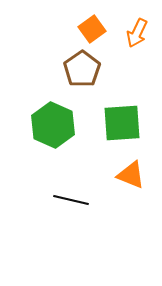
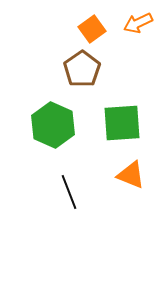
orange arrow: moved 1 px right, 10 px up; rotated 40 degrees clockwise
black line: moved 2 px left, 8 px up; rotated 56 degrees clockwise
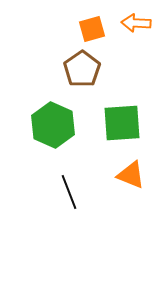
orange arrow: moved 2 px left; rotated 28 degrees clockwise
orange square: rotated 20 degrees clockwise
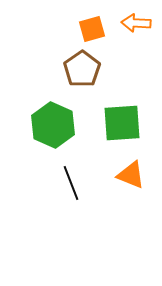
black line: moved 2 px right, 9 px up
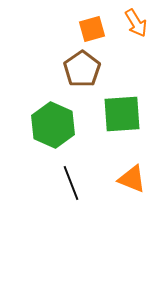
orange arrow: rotated 124 degrees counterclockwise
green square: moved 9 px up
orange triangle: moved 1 px right, 4 px down
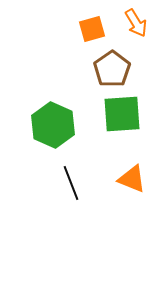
brown pentagon: moved 30 px right
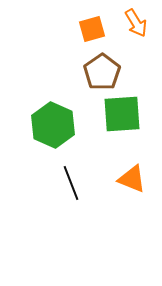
brown pentagon: moved 10 px left, 3 px down
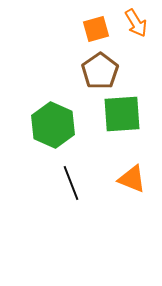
orange square: moved 4 px right
brown pentagon: moved 2 px left, 1 px up
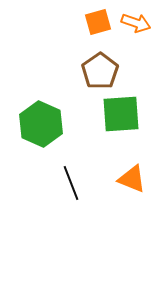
orange arrow: rotated 40 degrees counterclockwise
orange square: moved 2 px right, 7 px up
green square: moved 1 px left
green hexagon: moved 12 px left, 1 px up
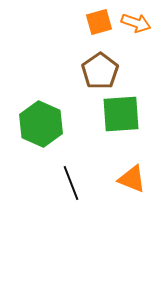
orange square: moved 1 px right
